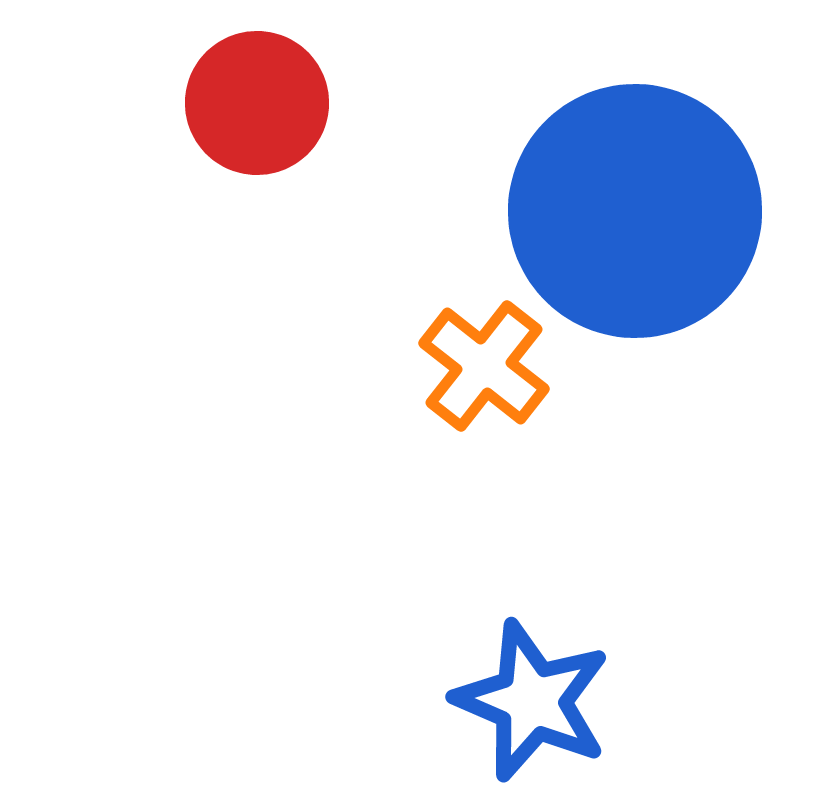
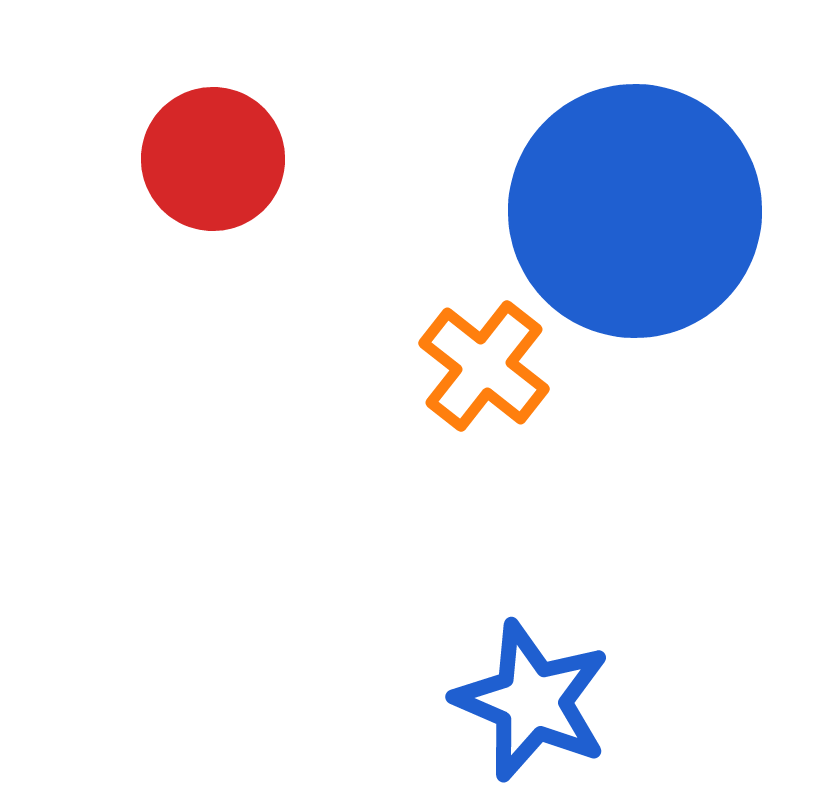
red circle: moved 44 px left, 56 px down
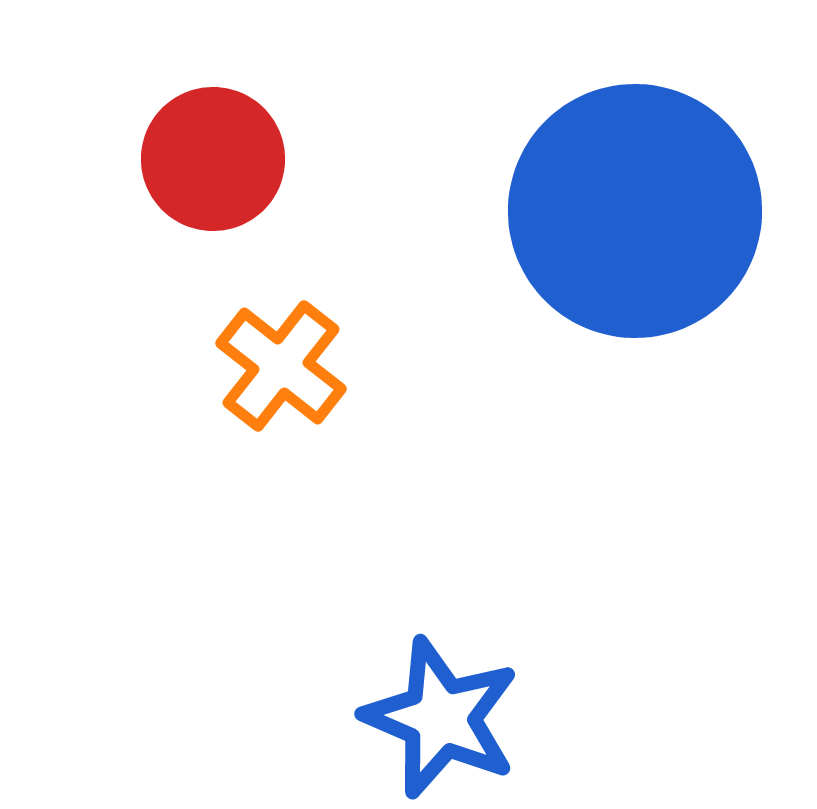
orange cross: moved 203 px left
blue star: moved 91 px left, 17 px down
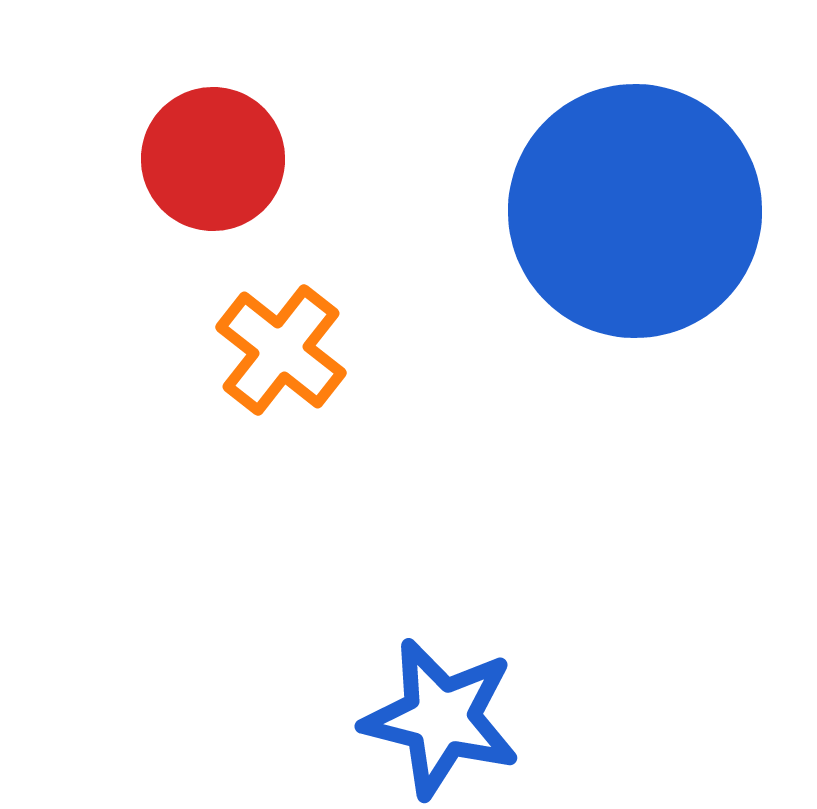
orange cross: moved 16 px up
blue star: rotated 9 degrees counterclockwise
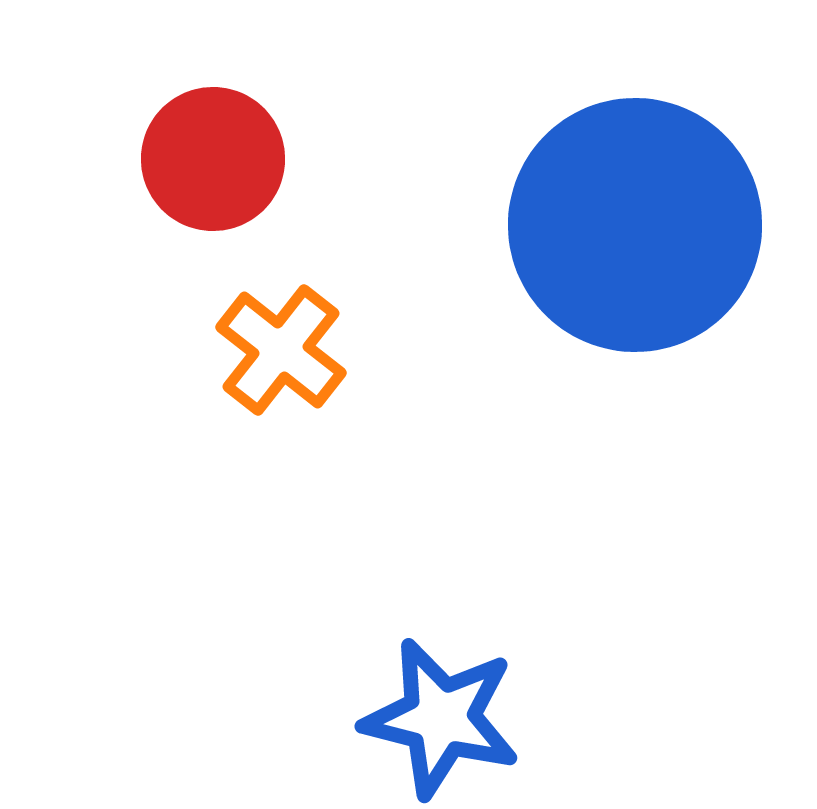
blue circle: moved 14 px down
